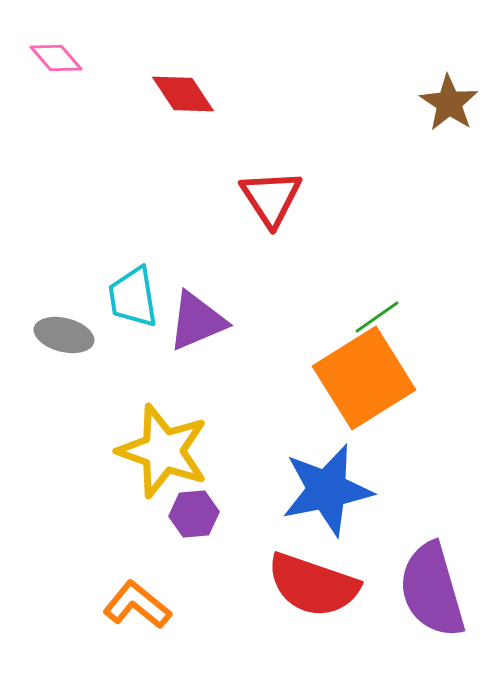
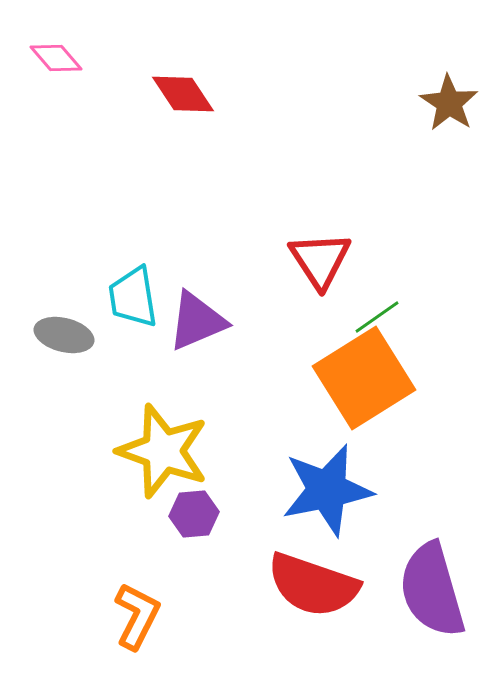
red triangle: moved 49 px right, 62 px down
orange L-shape: moved 11 px down; rotated 78 degrees clockwise
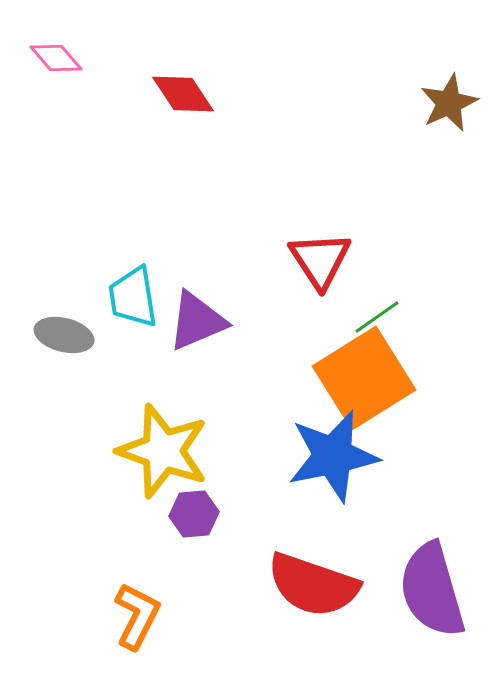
brown star: rotated 14 degrees clockwise
blue star: moved 6 px right, 34 px up
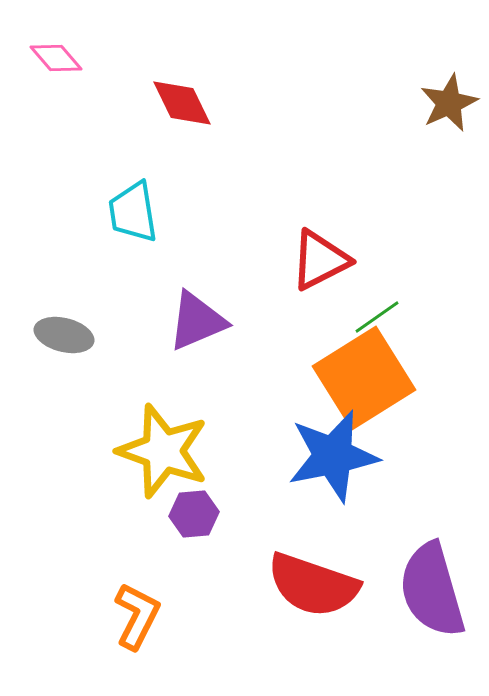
red diamond: moved 1 px left, 9 px down; rotated 8 degrees clockwise
red triangle: rotated 36 degrees clockwise
cyan trapezoid: moved 85 px up
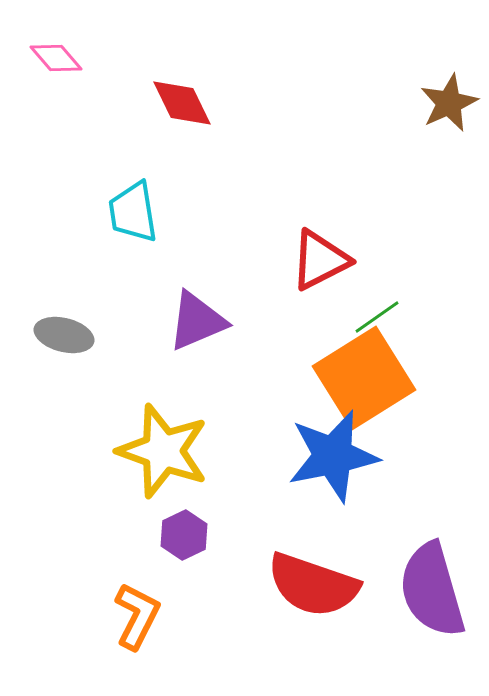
purple hexagon: moved 10 px left, 21 px down; rotated 21 degrees counterclockwise
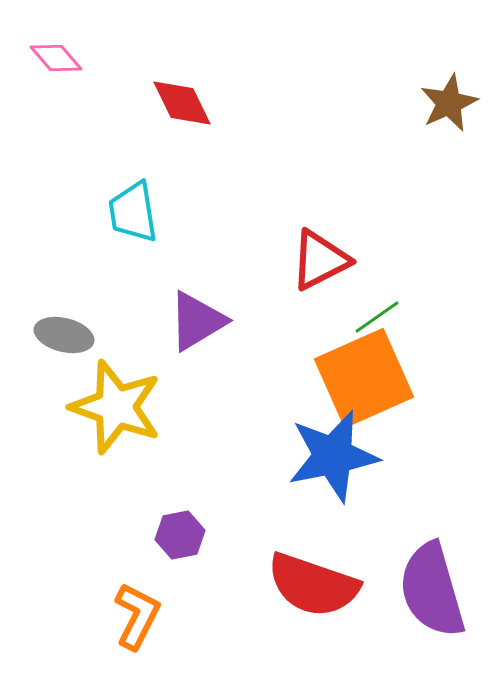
purple triangle: rotated 8 degrees counterclockwise
orange square: rotated 8 degrees clockwise
yellow star: moved 47 px left, 44 px up
purple hexagon: moved 4 px left; rotated 15 degrees clockwise
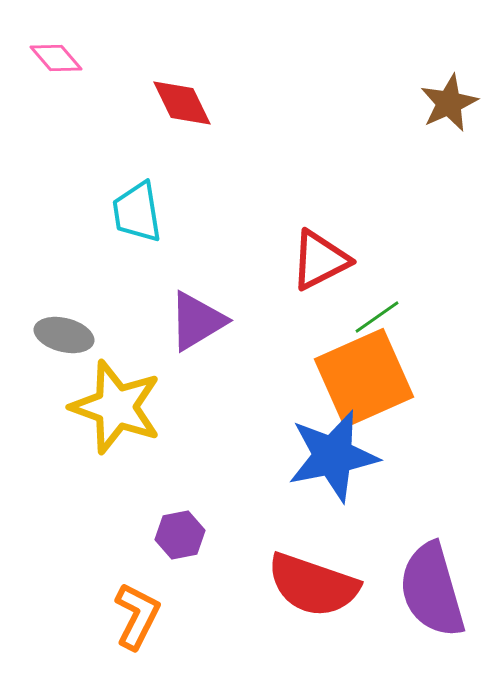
cyan trapezoid: moved 4 px right
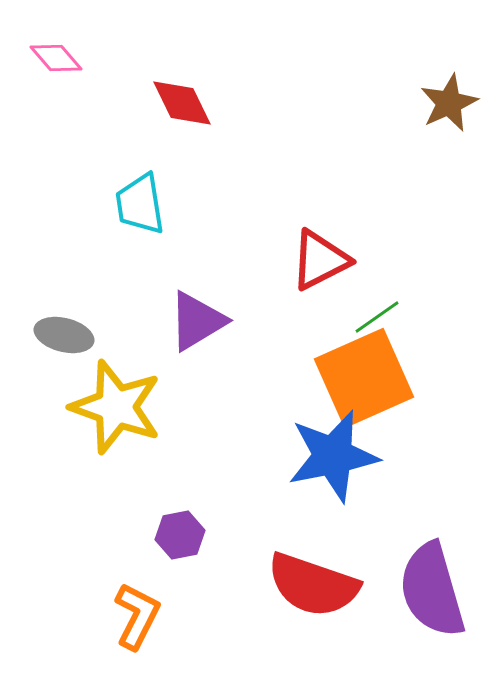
cyan trapezoid: moved 3 px right, 8 px up
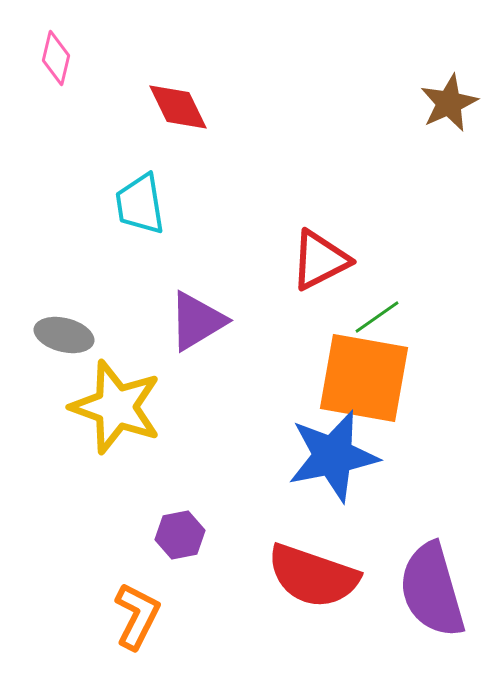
pink diamond: rotated 54 degrees clockwise
red diamond: moved 4 px left, 4 px down
orange square: rotated 34 degrees clockwise
red semicircle: moved 9 px up
